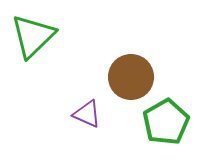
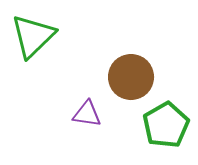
purple triangle: rotated 16 degrees counterclockwise
green pentagon: moved 3 px down
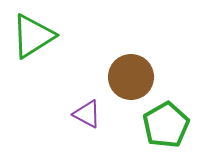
green triangle: rotated 12 degrees clockwise
purple triangle: rotated 20 degrees clockwise
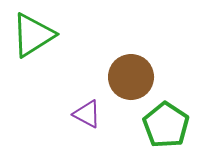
green triangle: moved 1 px up
green pentagon: rotated 9 degrees counterclockwise
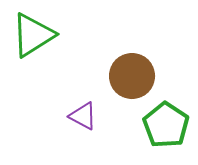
brown circle: moved 1 px right, 1 px up
purple triangle: moved 4 px left, 2 px down
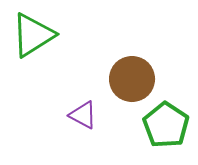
brown circle: moved 3 px down
purple triangle: moved 1 px up
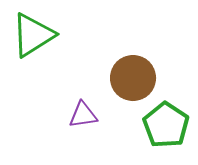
brown circle: moved 1 px right, 1 px up
purple triangle: rotated 36 degrees counterclockwise
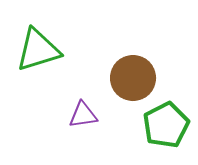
green triangle: moved 5 px right, 15 px down; rotated 15 degrees clockwise
green pentagon: rotated 12 degrees clockwise
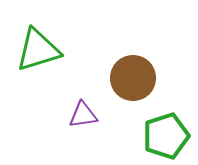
green pentagon: moved 11 px down; rotated 9 degrees clockwise
